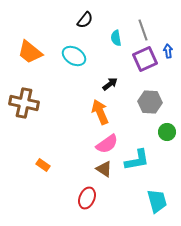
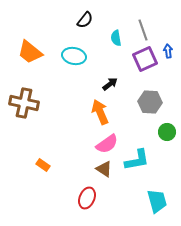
cyan ellipse: rotated 20 degrees counterclockwise
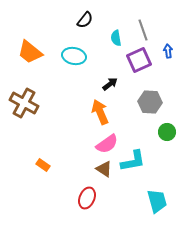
purple square: moved 6 px left, 1 px down
brown cross: rotated 16 degrees clockwise
cyan L-shape: moved 4 px left, 1 px down
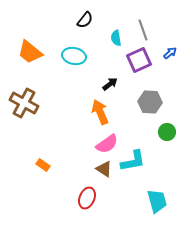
blue arrow: moved 2 px right, 2 px down; rotated 56 degrees clockwise
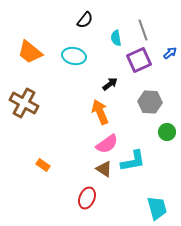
cyan trapezoid: moved 7 px down
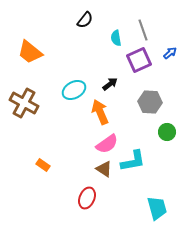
cyan ellipse: moved 34 px down; rotated 40 degrees counterclockwise
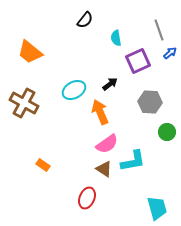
gray line: moved 16 px right
purple square: moved 1 px left, 1 px down
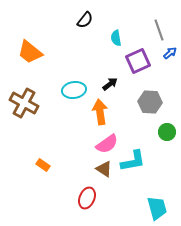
cyan ellipse: rotated 20 degrees clockwise
orange arrow: rotated 15 degrees clockwise
